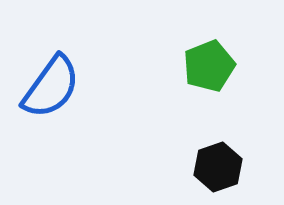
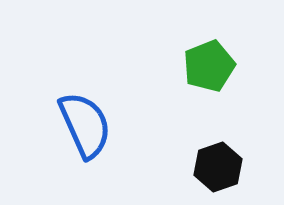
blue semicircle: moved 34 px right, 38 px down; rotated 60 degrees counterclockwise
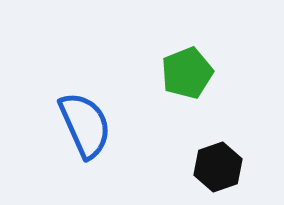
green pentagon: moved 22 px left, 7 px down
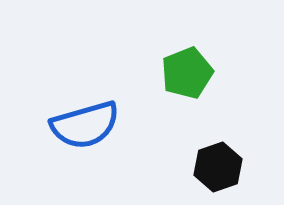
blue semicircle: rotated 98 degrees clockwise
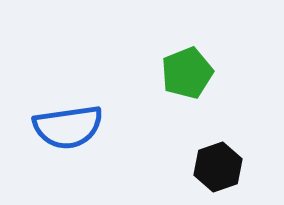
blue semicircle: moved 17 px left, 2 px down; rotated 8 degrees clockwise
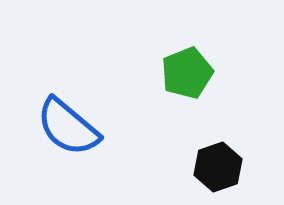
blue semicircle: rotated 48 degrees clockwise
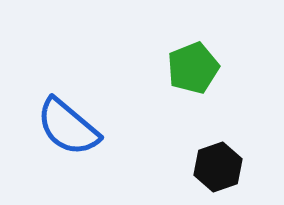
green pentagon: moved 6 px right, 5 px up
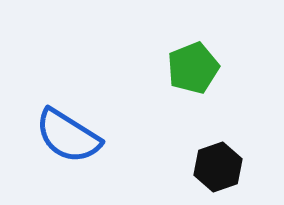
blue semicircle: moved 9 px down; rotated 8 degrees counterclockwise
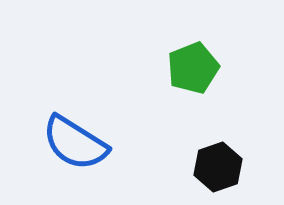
blue semicircle: moved 7 px right, 7 px down
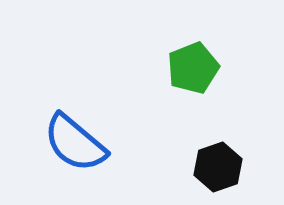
blue semicircle: rotated 8 degrees clockwise
